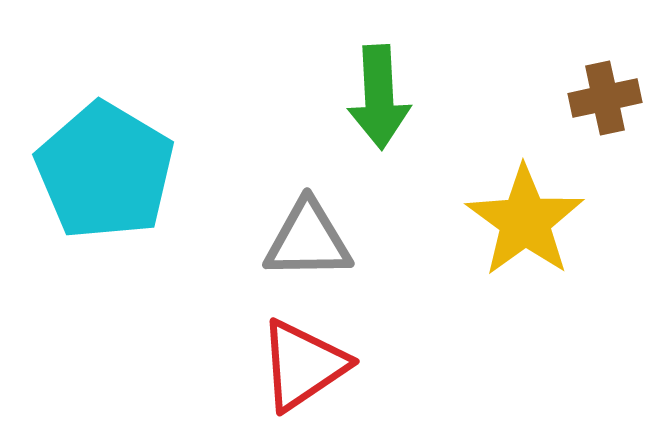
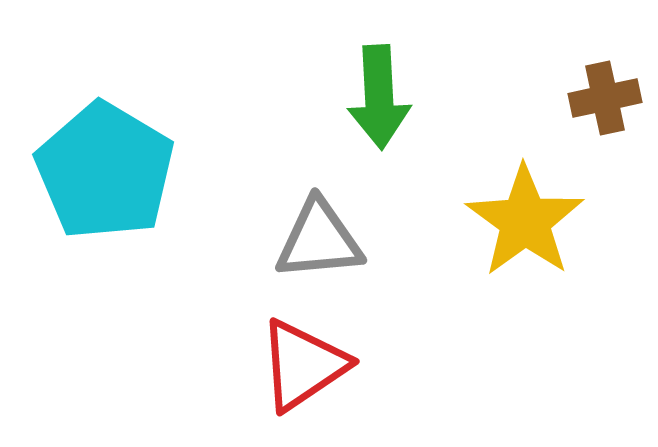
gray triangle: moved 11 px right; rotated 4 degrees counterclockwise
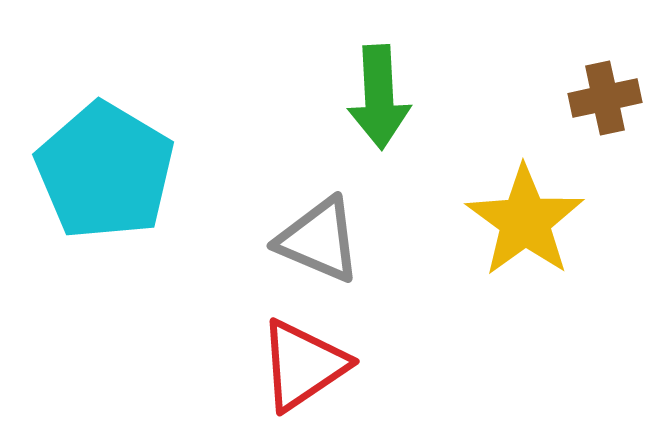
gray triangle: rotated 28 degrees clockwise
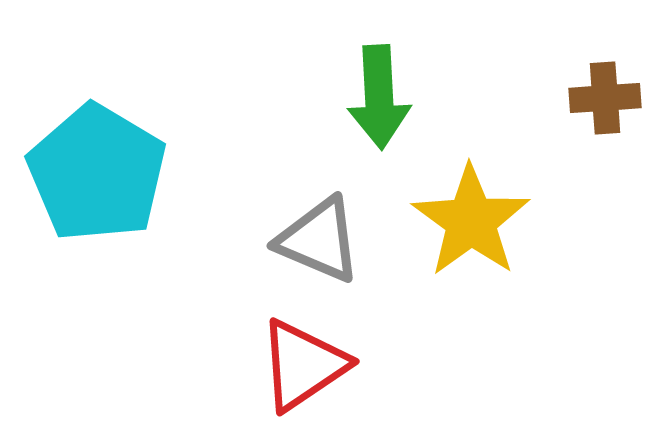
brown cross: rotated 8 degrees clockwise
cyan pentagon: moved 8 px left, 2 px down
yellow star: moved 54 px left
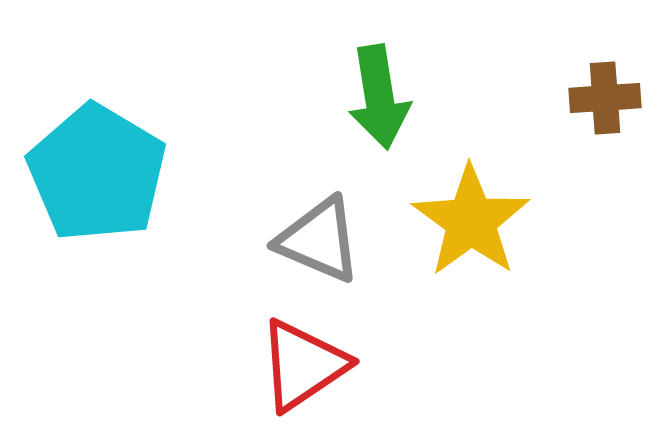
green arrow: rotated 6 degrees counterclockwise
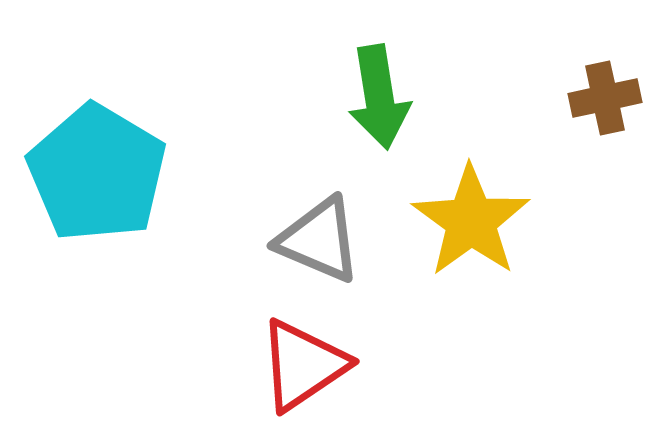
brown cross: rotated 8 degrees counterclockwise
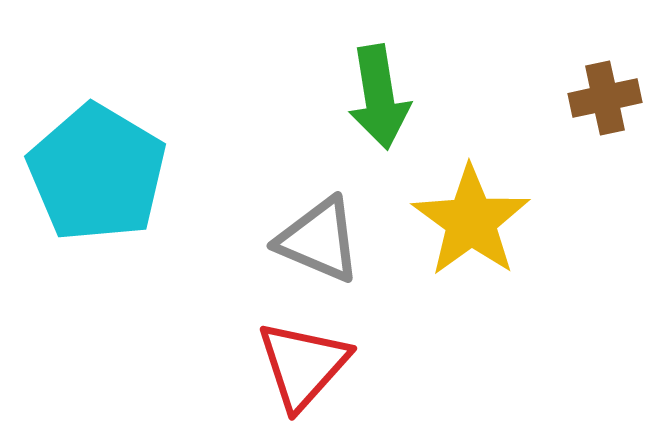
red triangle: rotated 14 degrees counterclockwise
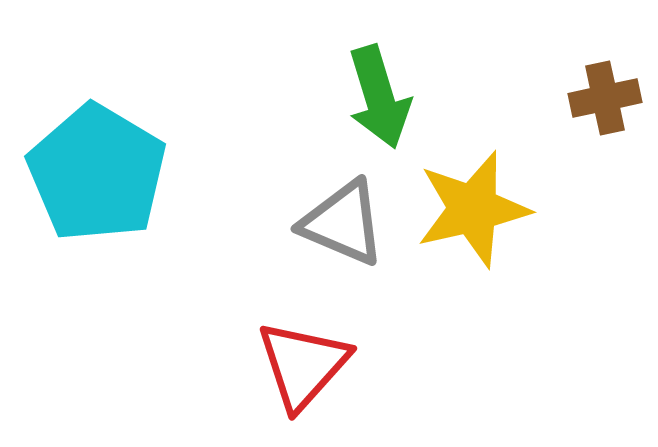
green arrow: rotated 8 degrees counterclockwise
yellow star: moved 2 px right, 12 px up; rotated 23 degrees clockwise
gray triangle: moved 24 px right, 17 px up
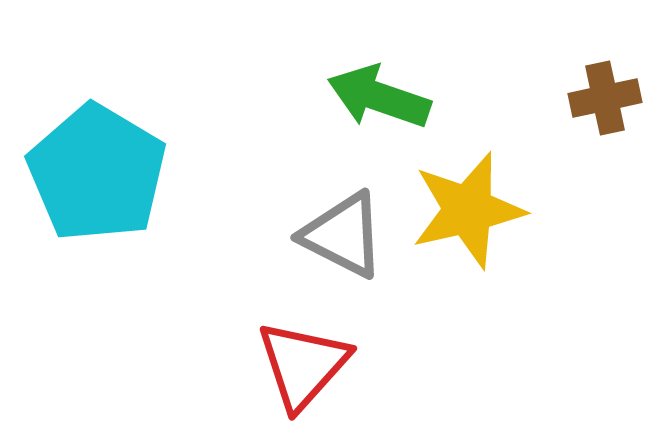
green arrow: rotated 126 degrees clockwise
yellow star: moved 5 px left, 1 px down
gray triangle: moved 12 px down; rotated 4 degrees clockwise
